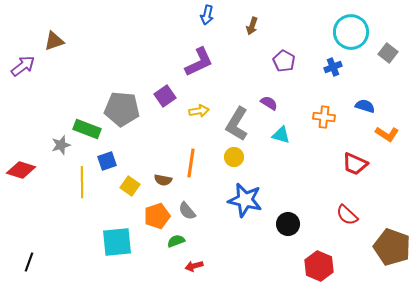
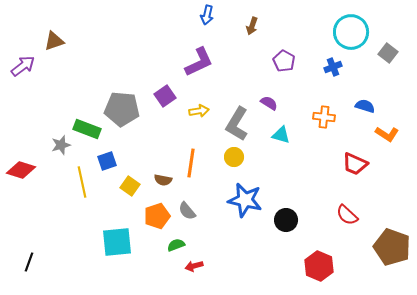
yellow line: rotated 12 degrees counterclockwise
black circle: moved 2 px left, 4 px up
green semicircle: moved 4 px down
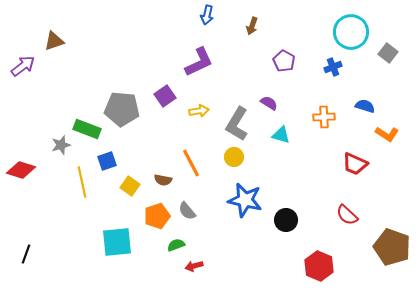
orange cross: rotated 10 degrees counterclockwise
orange line: rotated 36 degrees counterclockwise
black line: moved 3 px left, 8 px up
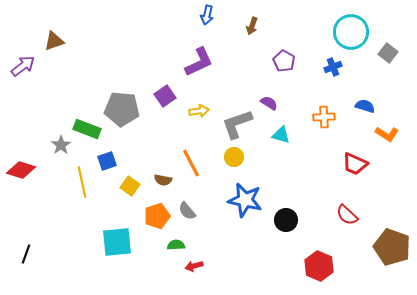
gray L-shape: rotated 40 degrees clockwise
gray star: rotated 18 degrees counterclockwise
green semicircle: rotated 18 degrees clockwise
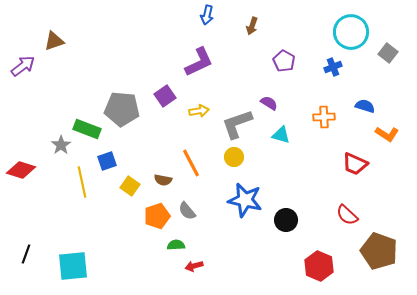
cyan square: moved 44 px left, 24 px down
brown pentagon: moved 13 px left, 4 px down
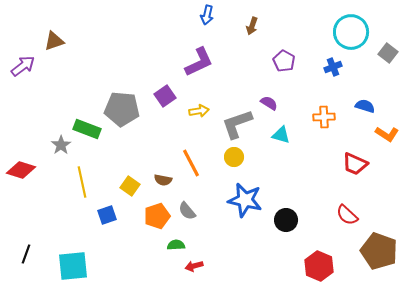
blue square: moved 54 px down
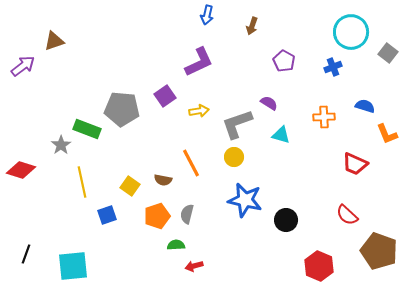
orange L-shape: rotated 35 degrees clockwise
gray semicircle: moved 3 px down; rotated 54 degrees clockwise
